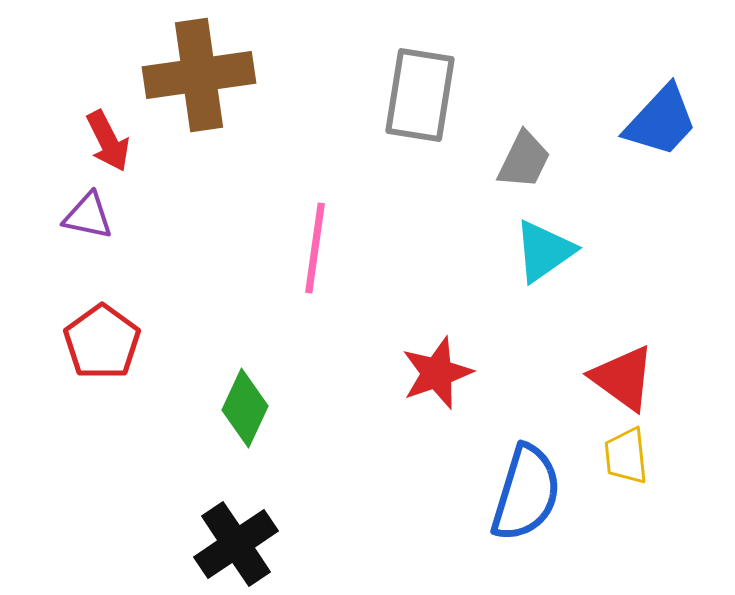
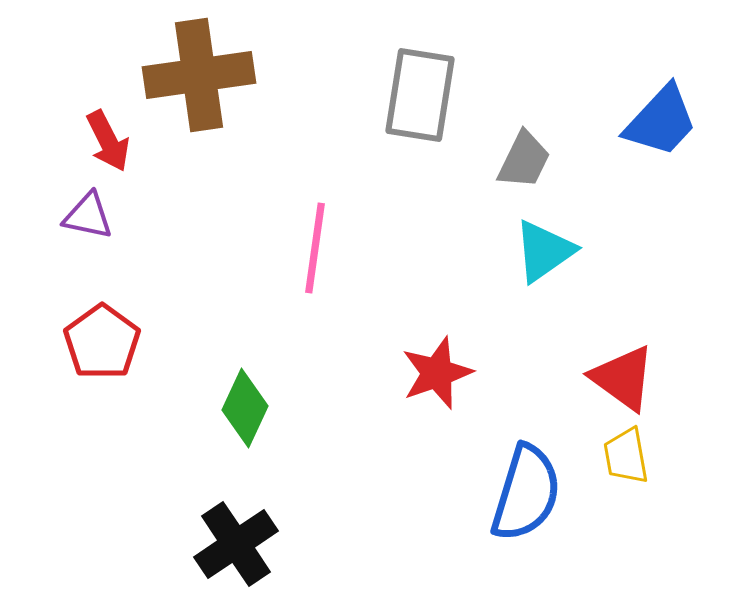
yellow trapezoid: rotated 4 degrees counterclockwise
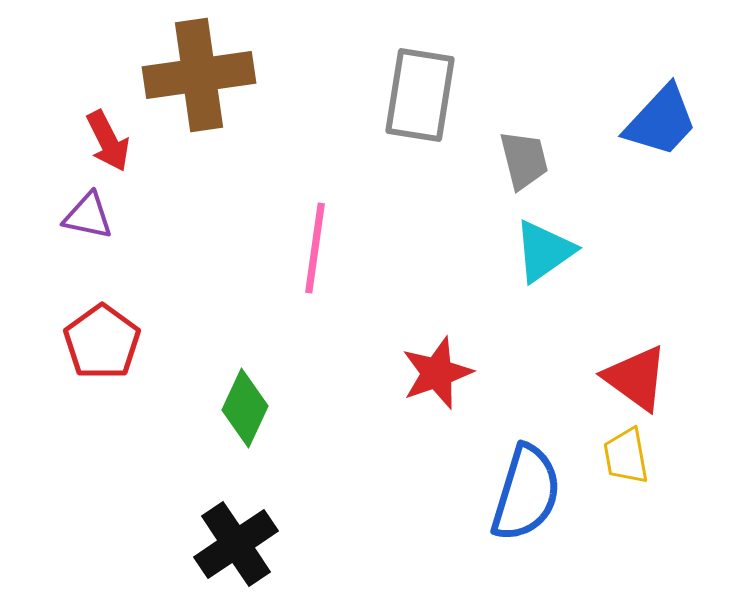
gray trapezoid: rotated 40 degrees counterclockwise
red triangle: moved 13 px right
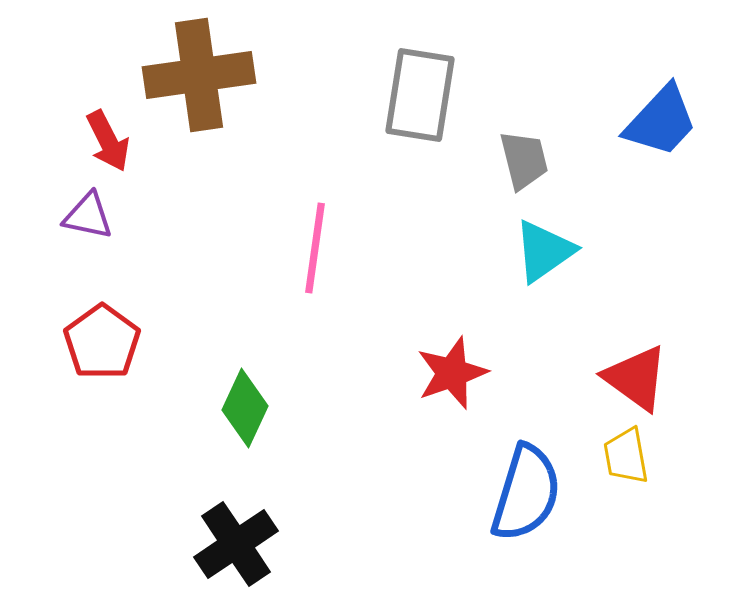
red star: moved 15 px right
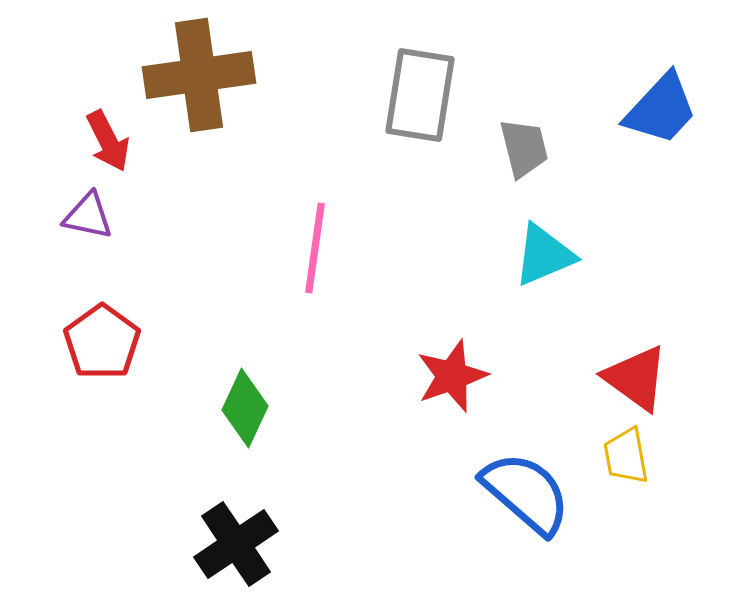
blue trapezoid: moved 12 px up
gray trapezoid: moved 12 px up
cyan triangle: moved 4 px down; rotated 12 degrees clockwise
red star: moved 3 px down
blue semicircle: rotated 66 degrees counterclockwise
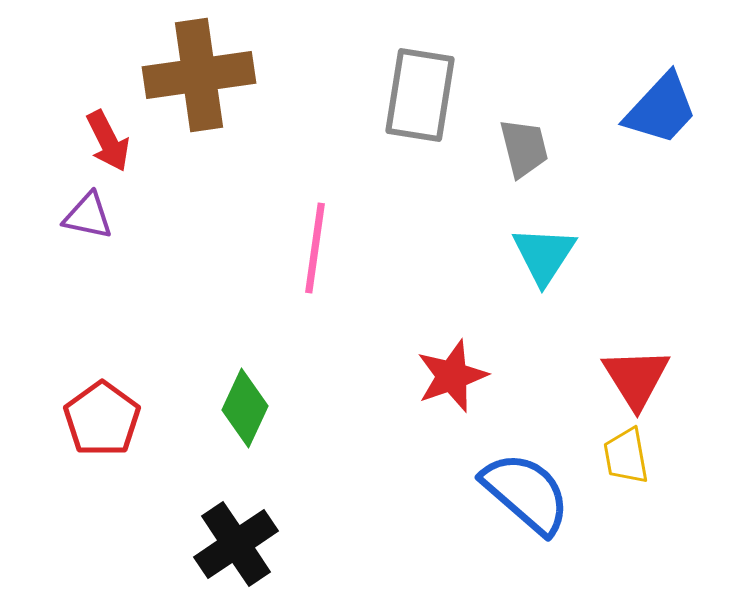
cyan triangle: rotated 34 degrees counterclockwise
red pentagon: moved 77 px down
red triangle: rotated 22 degrees clockwise
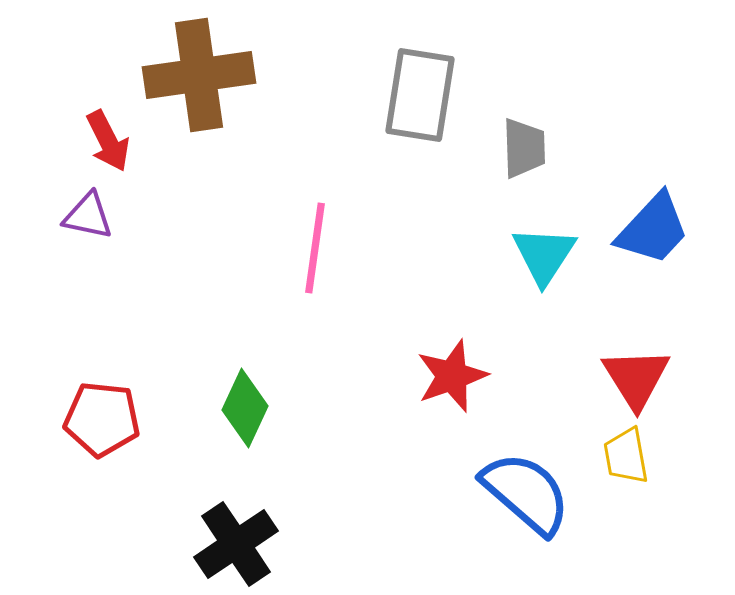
blue trapezoid: moved 8 px left, 120 px down
gray trapezoid: rotated 12 degrees clockwise
red pentagon: rotated 30 degrees counterclockwise
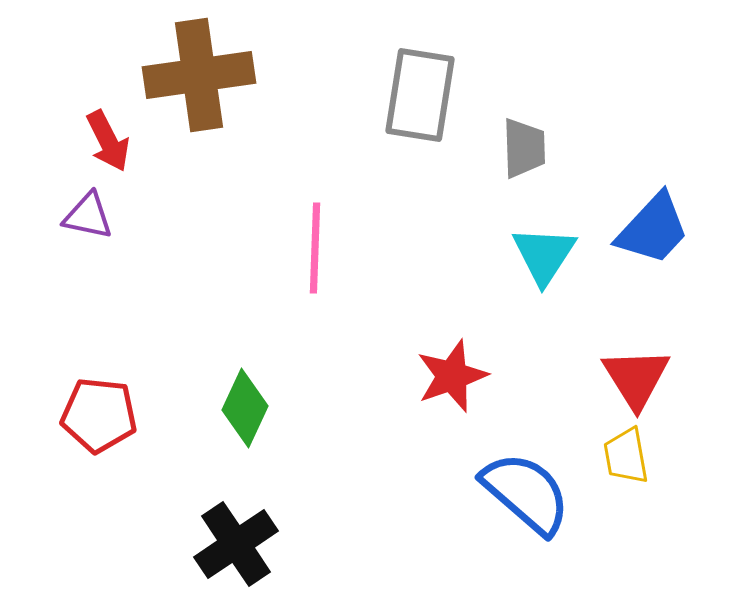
pink line: rotated 6 degrees counterclockwise
red pentagon: moved 3 px left, 4 px up
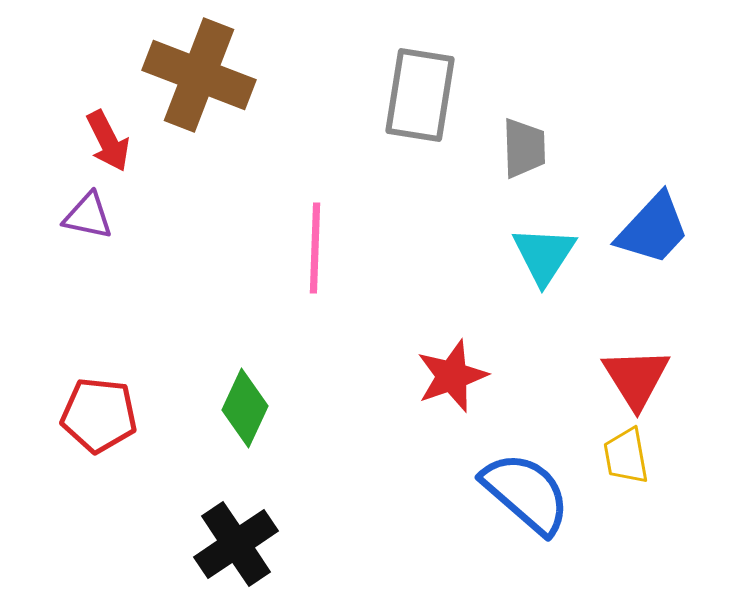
brown cross: rotated 29 degrees clockwise
